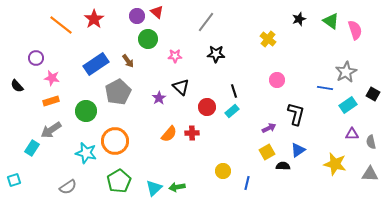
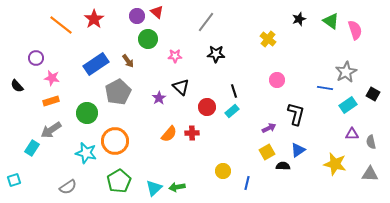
green circle at (86, 111): moved 1 px right, 2 px down
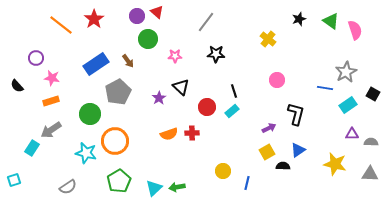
green circle at (87, 113): moved 3 px right, 1 px down
orange semicircle at (169, 134): rotated 30 degrees clockwise
gray semicircle at (371, 142): rotated 104 degrees clockwise
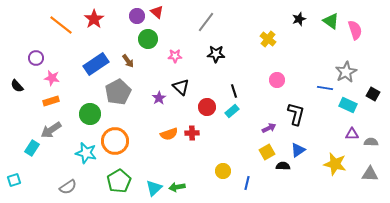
cyan rectangle at (348, 105): rotated 60 degrees clockwise
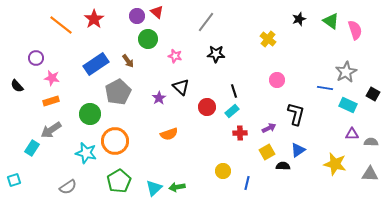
pink star at (175, 56): rotated 16 degrees clockwise
red cross at (192, 133): moved 48 px right
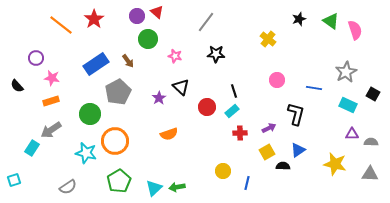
blue line at (325, 88): moved 11 px left
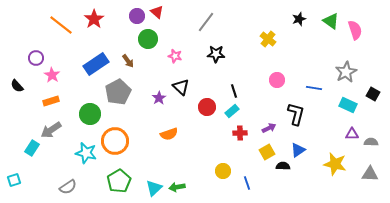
pink star at (52, 78): moved 3 px up; rotated 21 degrees clockwise
blue line at (247, 183): rotated 32 degrees counterclockwise
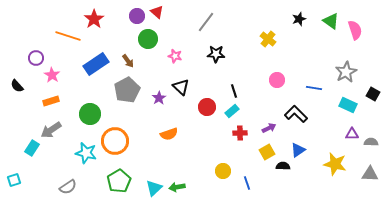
orange line at (61, 25): moved 7 px right, 11 px down; rotated 20 degrees counterclockwise
gray pentagon at (118, 92): moved 9 px right, 2 px up
black L-shape at (296, 114): rotated 60 degrees counterclockwise
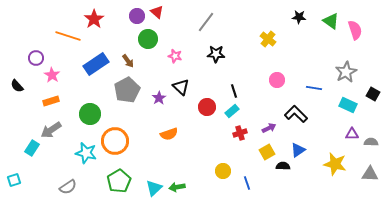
black star at (299, 19): moved 2 px up; rotated 24 degrees clockwise
red cross at (240, 133): rotated 16 degrees counterclockwise
